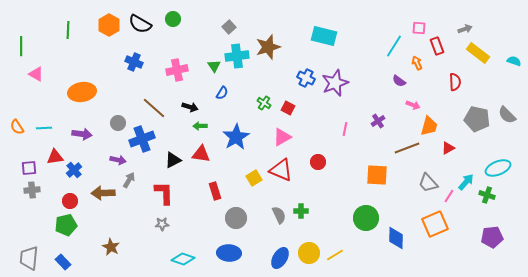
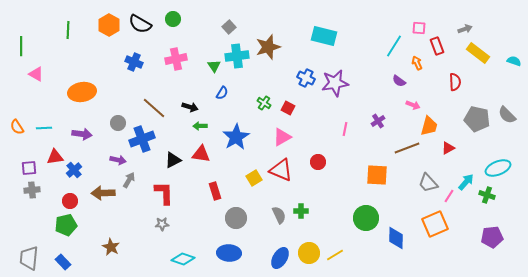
pink cross at (177, 70): moved 1 px left, 11 px up
purple star at (335, 83): rotated 12 degrees clockwise
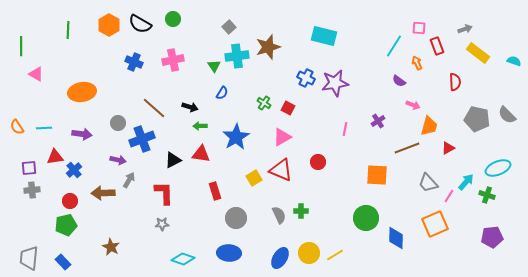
pink cross at (176, 59): moved 3 px left, 1 px down
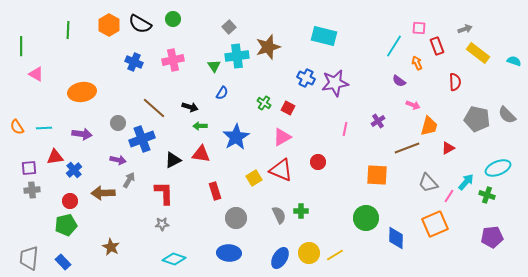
cyan diamond at (183, 259): moved 9 px left
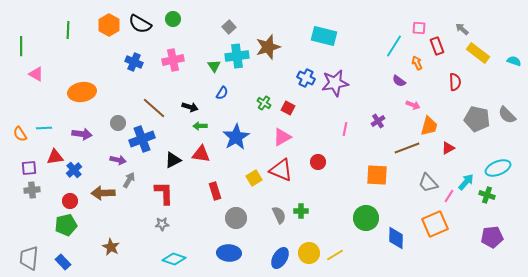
gray arrow at (465, 29): moved 3 px left; rotated 120 degrees counterclockwise
orange semicircle at (17, 127): moved 3 px right, 7 px down
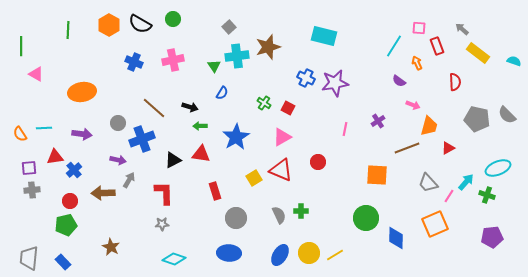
blue ellipse at (280, 258): moved 3 px up
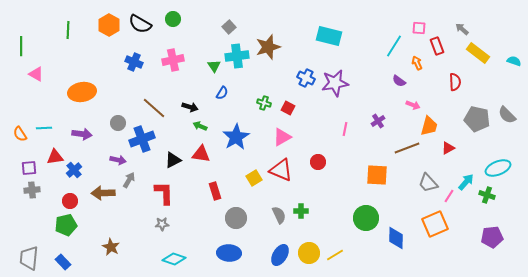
cyan rectangle at (324, 36): moved 5 px right
green cross at (264, 103): rotated 16 degrees counterclockwise
green arrow at (200, 126): rotated 24 degrees clockwise
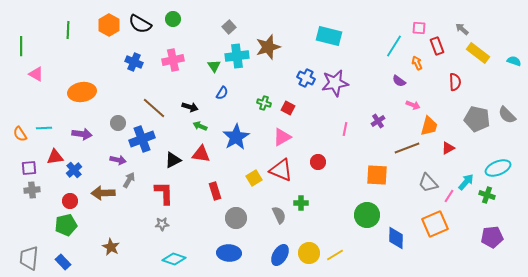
green cross at (301, 211): moved 8 px up
green circle at (366, 218): moved 1 px right, 3 px up
